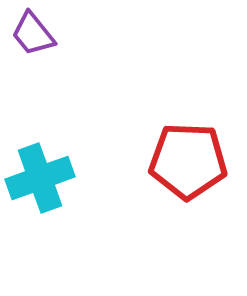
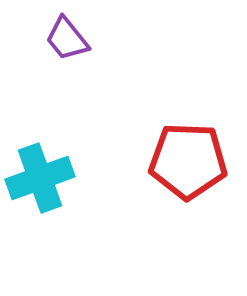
purple trapezoid: moved 34 px right, 5 px down
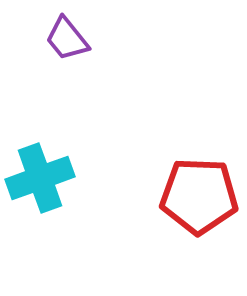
red pentagon: moved 11 px right, 35 px down
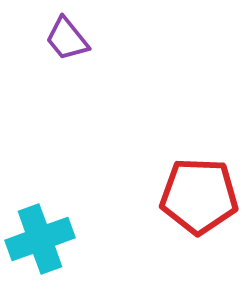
cyan cross: moved 61 px down
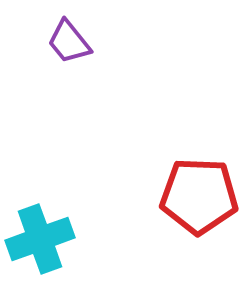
purple trapezoid: moved 2 px right, 3 px down
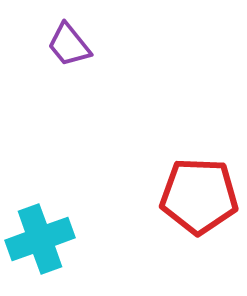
purple trapezoid: moved 3 px down
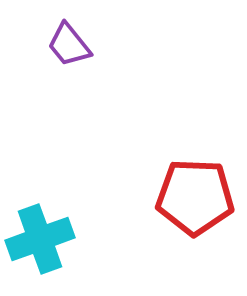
red pentagon: moved 4 px left, 1 px down
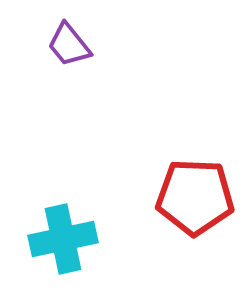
cyan cross: moved 23 px right; rotated 8 degrees clockwise
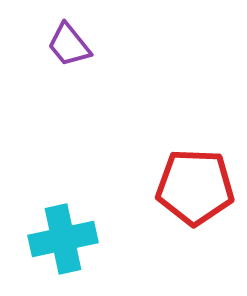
red pentagon: moved 10 px up
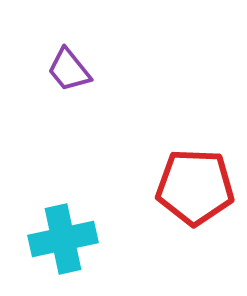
purple trapezoid: moved 25 px down
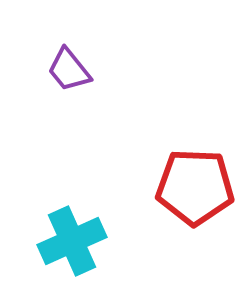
cyan cross: moved 9 px right, 2 px down; rotated 12 degrees counterclockwise
